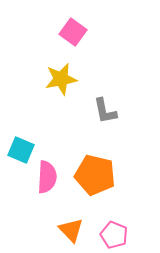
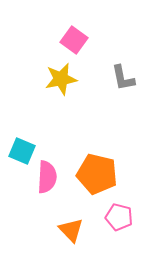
pink square: moved 1 px right, 8 px down
gray L-shape: moved 18 px right, 33 px up
cyan square: moved 1 px right, 1 px down
orange pentagon: moved 2 px right, 1 px up
pink pentagon: moved 5 px right, 18 px up; rotated 8 degrees counterclockwise
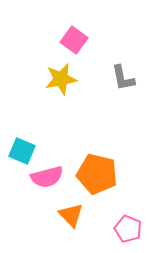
pink semicircle: rotated 72 degrees clockwise
pink pentagon: moved 9 px right, 12 px down; rotated 8 degrees clockwise
orange triangle: moved 15 px up
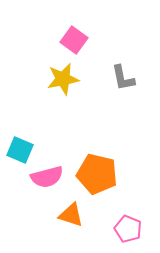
yellow star: moved 2 px right
cyan square: moved 2 px left, 1 px up
orange triangle: rotated 28 degrees counterclockwise
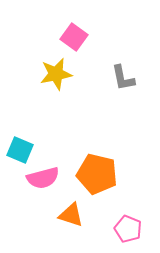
pink square: moved 3 px up
yellow star: moved 7 px left, 5 px up
pink semicircle: moved 4 px left, 1 px down
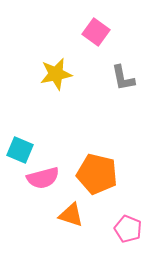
pink square: moved 22 px right, 5 px up
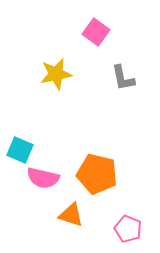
pink semicircle: rotated 28 degrees clockwise
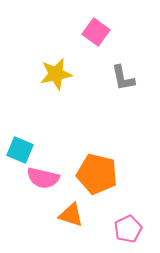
pink pentagon: rotated 24 degrees clockwise
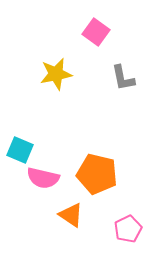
orange triangle: rotated 16 degrees clockwise
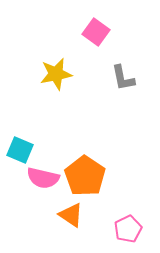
orange pentagon: moved 12 px left, 2 px down; rotated 21 degrees clockwise
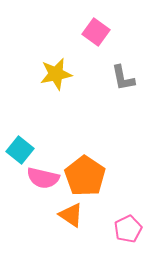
cyan square: rotated 16 degrees clockwise
